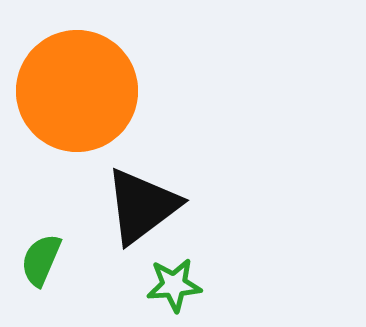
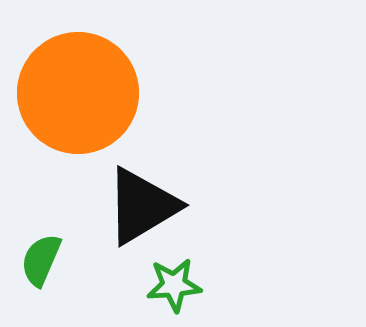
orange circle: moved 1 px right, 2 px down
black triangle: rotated 6 degrees clockwise
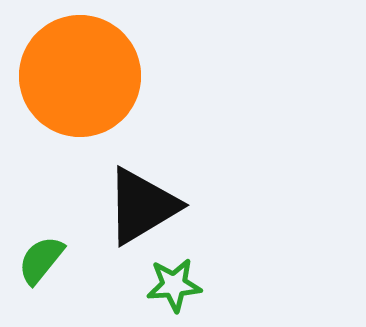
orange circle: moved 2 px right, 17 px up
green semicircle: rotated 16 degrees clockwise
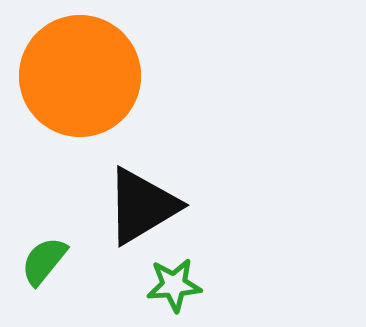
green semicircle: moved 3 px right, 1 px down
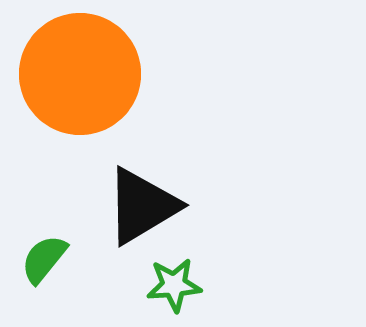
orange circle: moved 2 px up
green semicircle: moved 2 px up
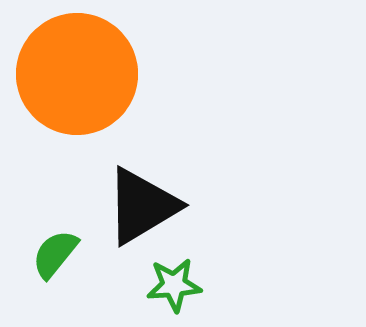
orange circle: moved 3 px left
green semicircle: moved 11 px right, 5 px up
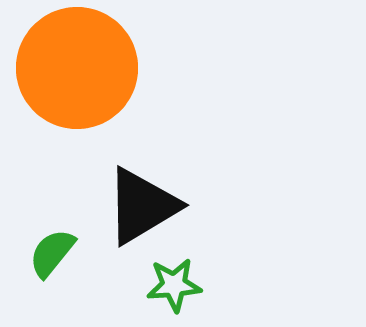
orange circle: moved 6 px up
green semicircle: moved 3 px left, 1 px up
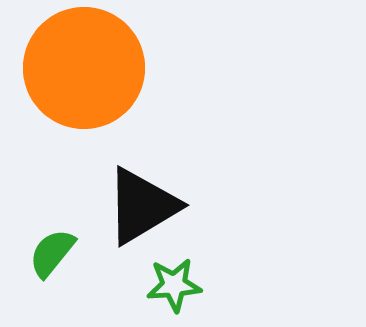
orange circle: moved 7 px right
